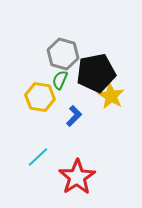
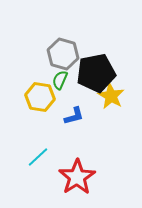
blue L-shape: rotated 30 degrees clockwise
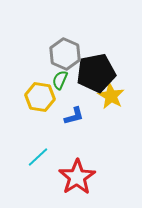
gray hexagon: moved 2 px right; rotated 8 degrees clockwise
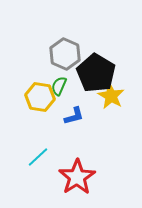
black pentagon: rotated 30 degrees counterclockwise
green semicircle: moved 1 px left, 6 px down
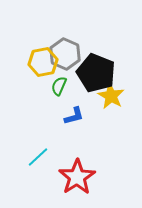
black pentagon: rotated 9 degrees counterclockwise
yellow hexagon: moved 3 px right, 35 px up; rotated 20 degrees counterclockwise
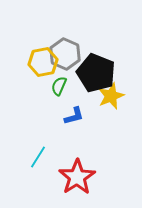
yellow star: rotated 20 degrees clockwise
cyan line: rotated 15 degrees counterclockwise
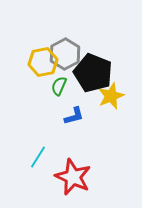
gray hexagon: rotated 8 degrees clockwise
black pentagon: moved 3 px left
red star: moved 4 px left; rotated 15 degrees counterclockwise
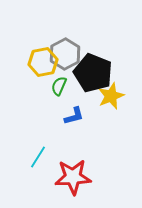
red star: rotated 27 degrees counterclockwise
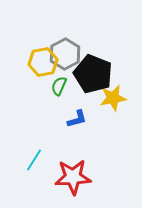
black pentagon: moved 1 px down
yellow star: moved 2 px right, 2 px down; rotated 12 degrees clockwise
blue L-shape: moved 3 px right, 3 px down
cyan line: moved 4 px left, 3 px down
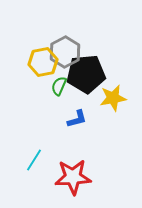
gray hexagon: moved 2 px up
black pentagon: moved 7 px left; rotated 27 degrees counterclockwise
